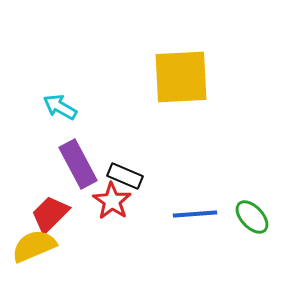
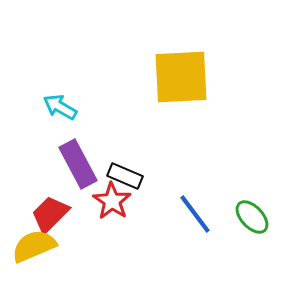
blue line: rotated 57 degrees clockwise
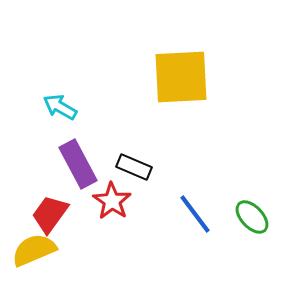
black rectangle: moved 9 px right, 9 px up
red trapezoid: rotated 9 degrees counterclockwise
yellow semicircle: moved 4 px down
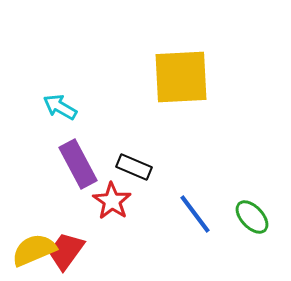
red trapezoid: moved 16 px right, 37 px down
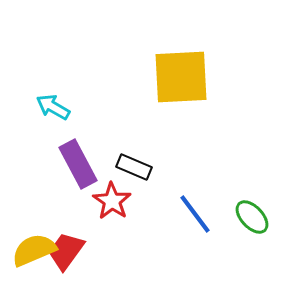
cyan arrow: moved 7 px left
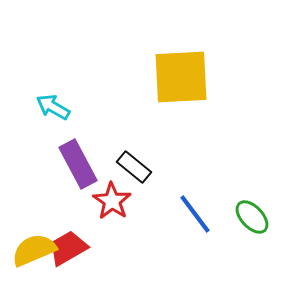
black rectangle: rotated 16 degrees clockwise
red trapezoid: moved 2 px right, 3 px up; rotated 24 degrees clockwise
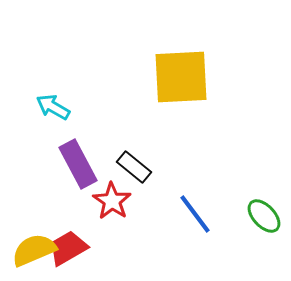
green ellipse: moved 12 px right, 1 px up
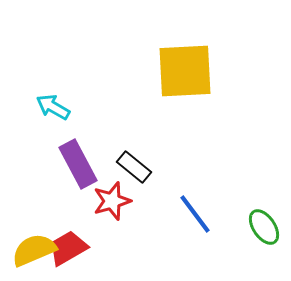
yellow square: moved 4 px right, 6 px up
red star: rotated 21 degrees clockwise
green ellipse: moved 11 px down; rotated 9 degrees clockwise
